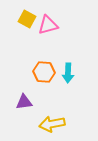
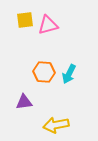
yellow square: moved 2 px left, 1 px down; rotated 36 degrees counterclockwise
cyan arrow: moved 1 px right, 1 px down; rotated 24 degrees clockwise
yellow arrow: moved 4 px right, 1 px down
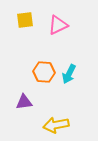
pink triangle: moved 10 px right; rotated 10 degrees counterclockwise
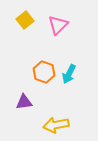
yellow square: rotated 30 degrees counterclockwise
pink triangle: rotated 20 degrees counterclockwise
orange hexagon: rotated 15 degrees clockwise
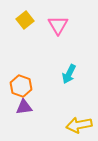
pink triangle: rotated 15 degrees counterclockwise
orange hexagon: moved 23 px left, 14 px down
purple triangle: moved 5 px down
yellow arrow: moved 23 px right
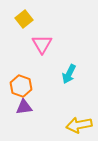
yellow square: moved 1 px left, 1 px up
pink triangle: moved 16 px left, 19 px down
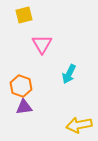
yellow square: moved 4 px up; rotated 24 degrees clockwise
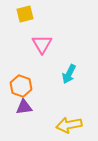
yellow square: moved 1 px right, 1 px up
yellow arrow: moved 10 px left
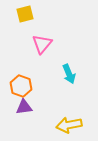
pink triangle: rotated 10 degrees clockwise
cyan arrow: rotated 48 degrees counterclockwise
